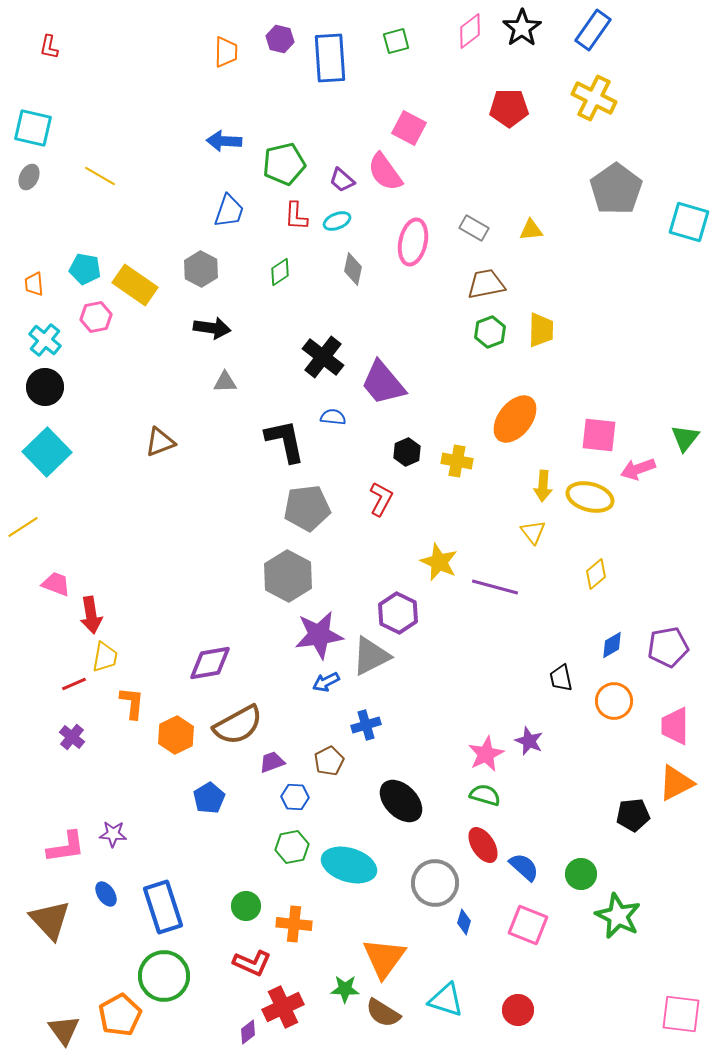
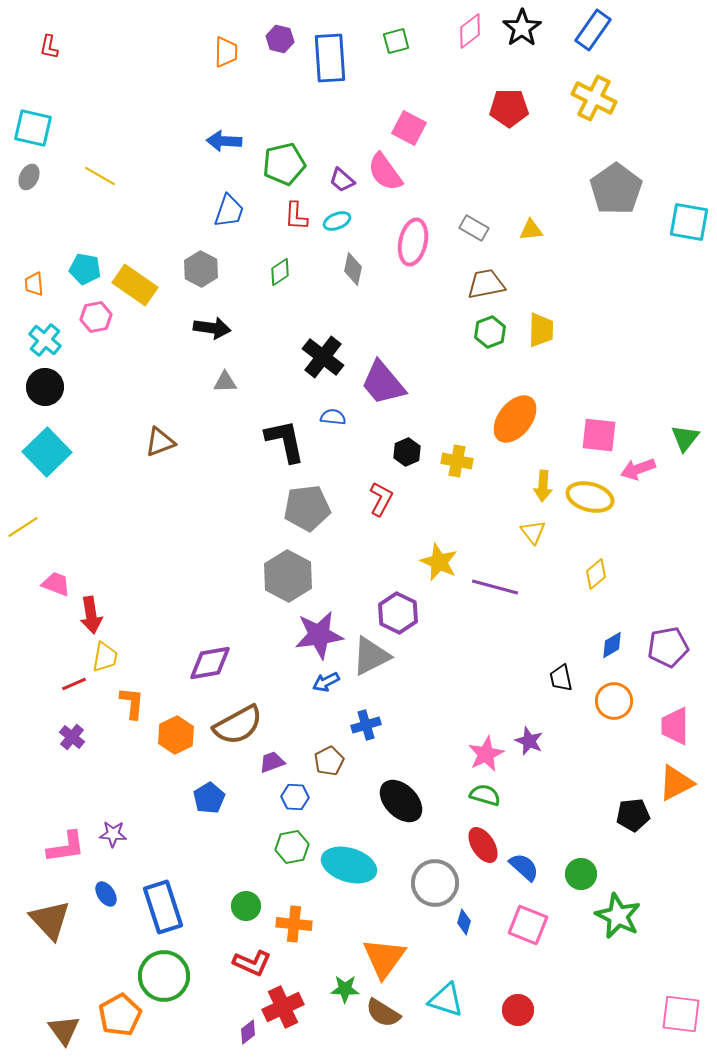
cyan square at (689, 222): rotated 6 degrees counterclockwise
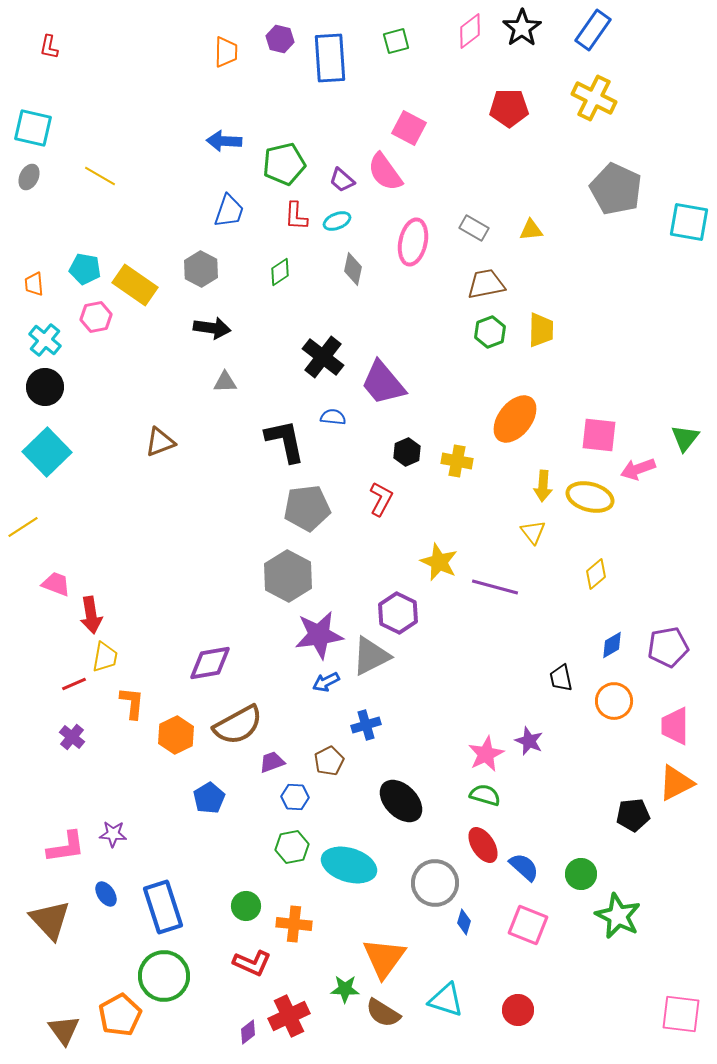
gray pentagon at (616, 189): rotated 12 degrees counterclockwise
red cross at (283, 1007): moved 6 px right, 9 px down
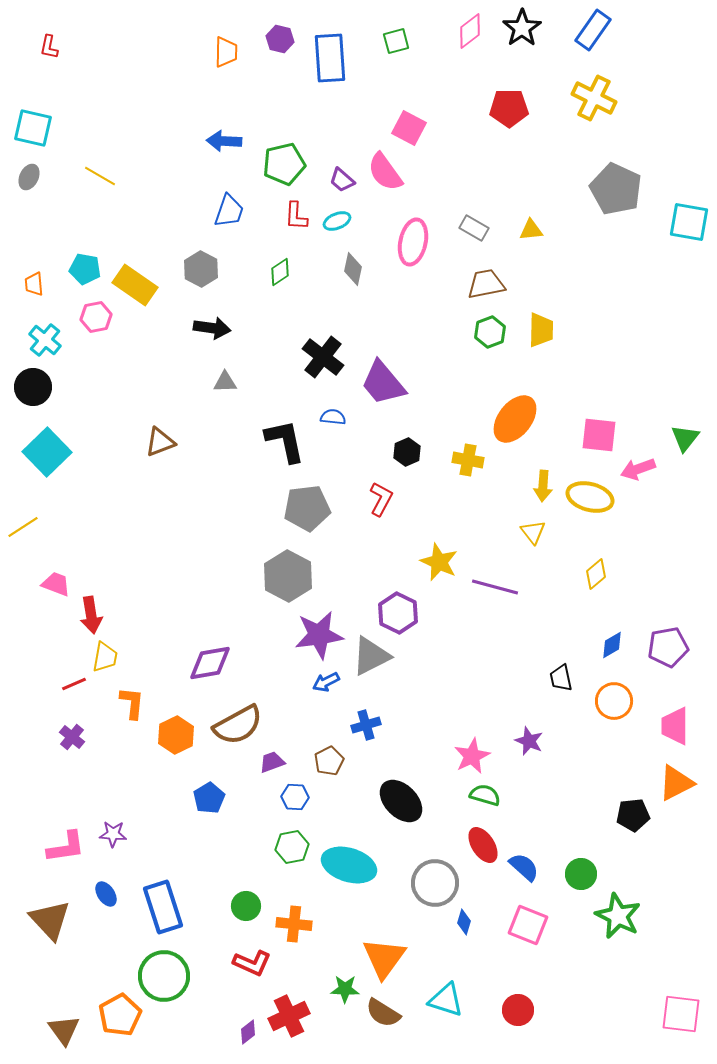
black circle at (45, 387): moved 12 px left
yellow cross at (457, 461): moved 11 px right, 1 px up
pink star at (486, 754): moved 14 px left, 2 px down
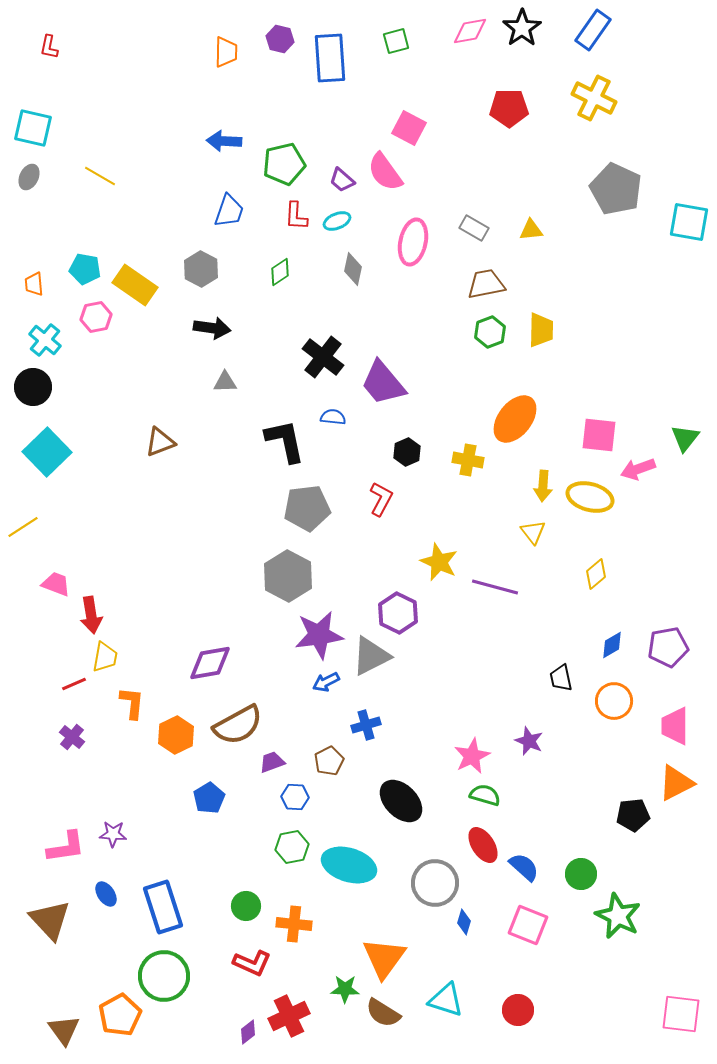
pink diamond at (470, 31): rotated 27 degrees clockwise
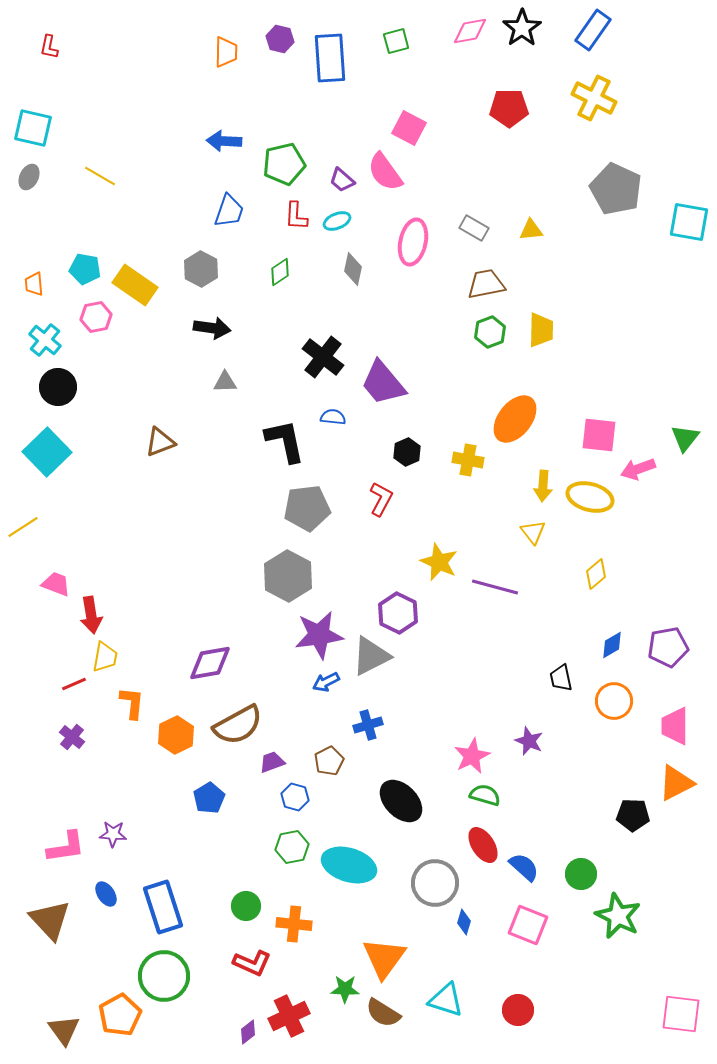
black circle at (33, 387): moved 25 px right
blue cross at (366, 725): moved 2 px right
blue hexagon at (295, 797): rotated 12 degrees clockwise
black pentagon at (633, 815): rotated 8 degrees clockwise
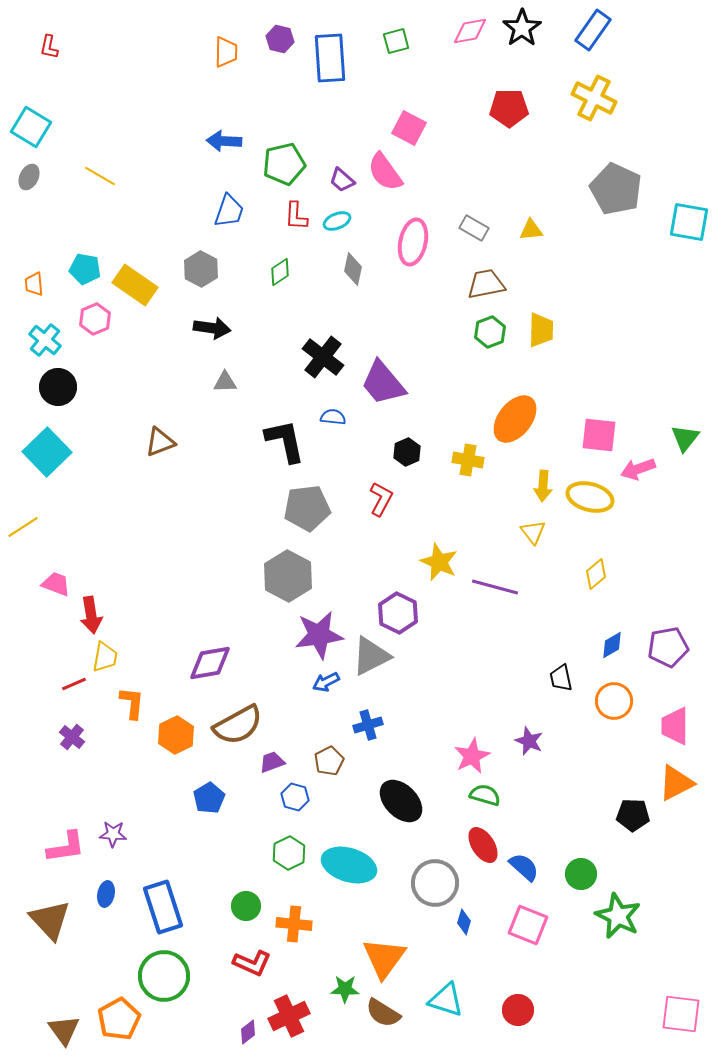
cyan square at (33, 128): moved 2 px left, 1 px up; rotated 18 degrees clockwise
pink hexagon at (96, 317): moved 1 px left, 2 px down; rotated 12 degrees counterclockwise
green hexagon at (292, 847): moved 3 px left, 6 px down; rotated 16 degrees counterclockwise
blue ellipse at (106, 894): rotated 45 degrees clockwise
orange pentagon at (120, 1015): moved 1 px left, 4 px down
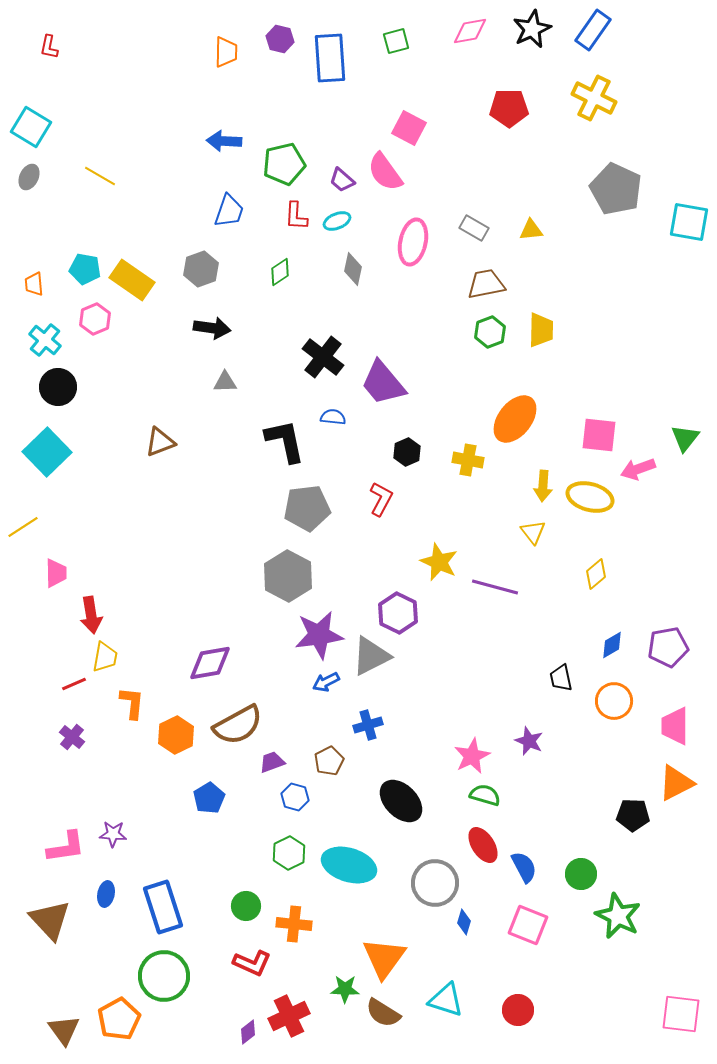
black star at (522, 28): moved 10 px right, 1 px down; rotated 9 degrees clockwise
gray hexagon at (201, 269): rotated 12 degrees clockwise
yellow rectangle at (135, 285): moved 3 px left, 5 px up
pink trapezoid at (56, 584): moved 11 px up; rotated 68 degrees clockwise
blue semicircle at (524, 867): rotated 20 degrees clockwise
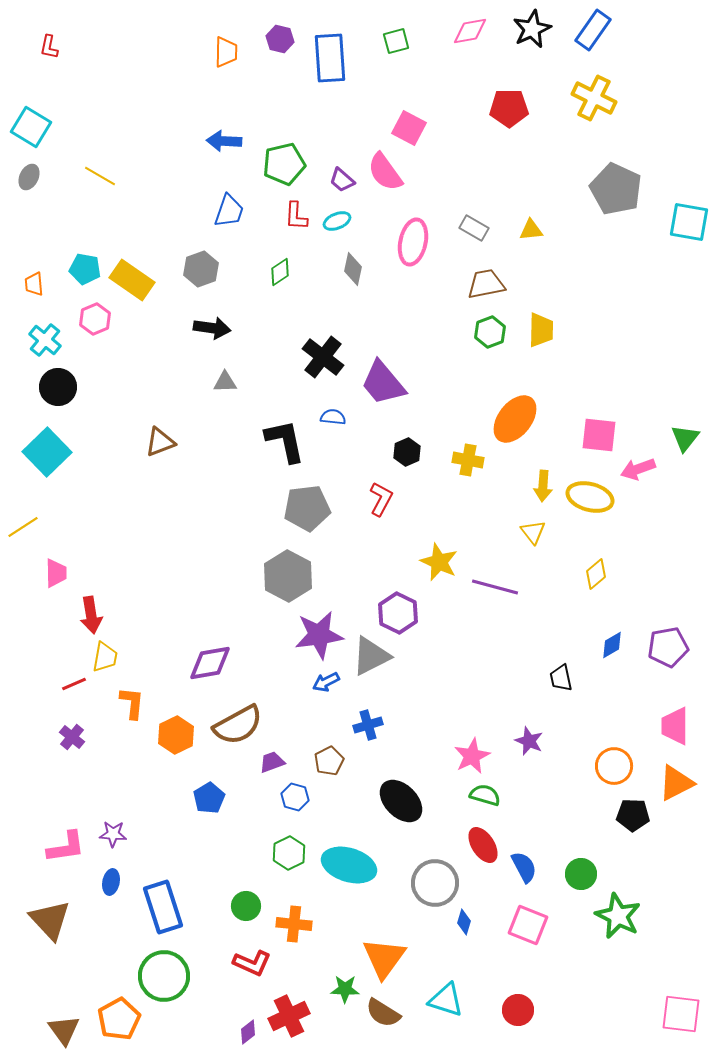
orange circle at (614, 701): moved 65 px down
blue ellipse at (106, 894): moved 5 px right, 12 px up
